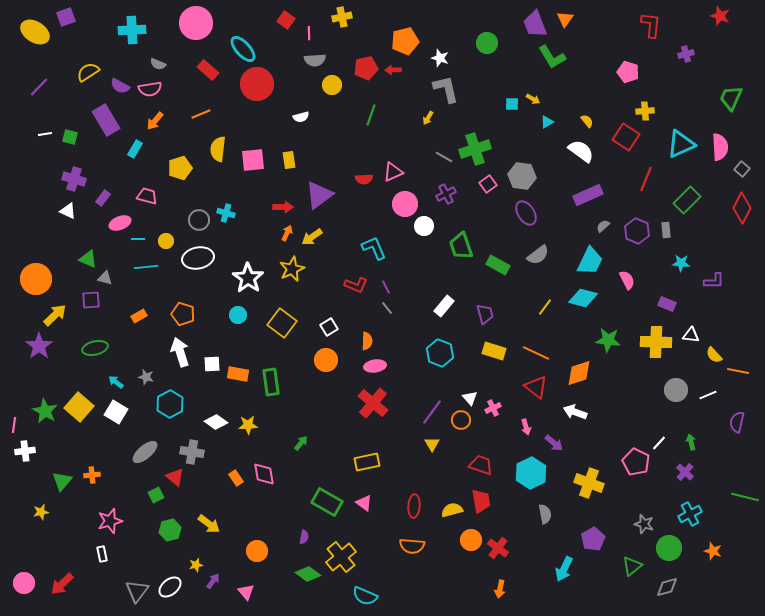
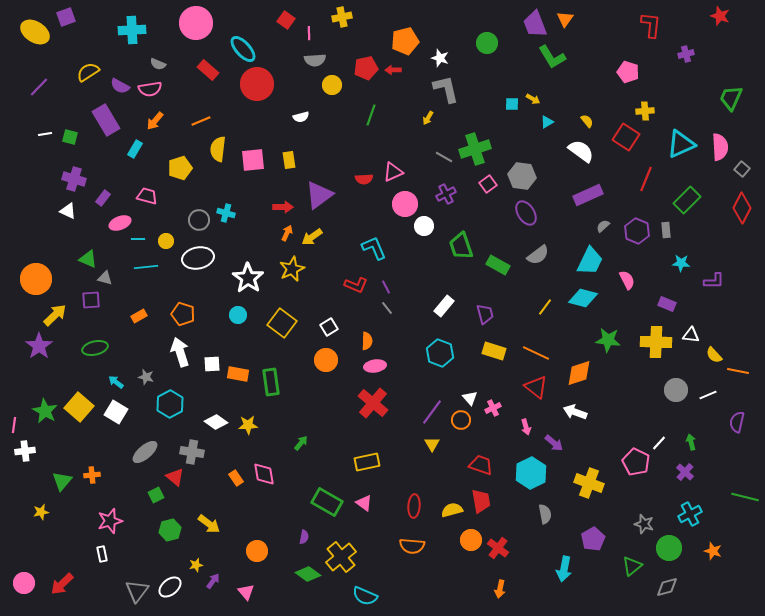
orange line at (201, 114): moved 7 px down
cyan arrow at (564, 569): rotated 15 degrees counterclockwise
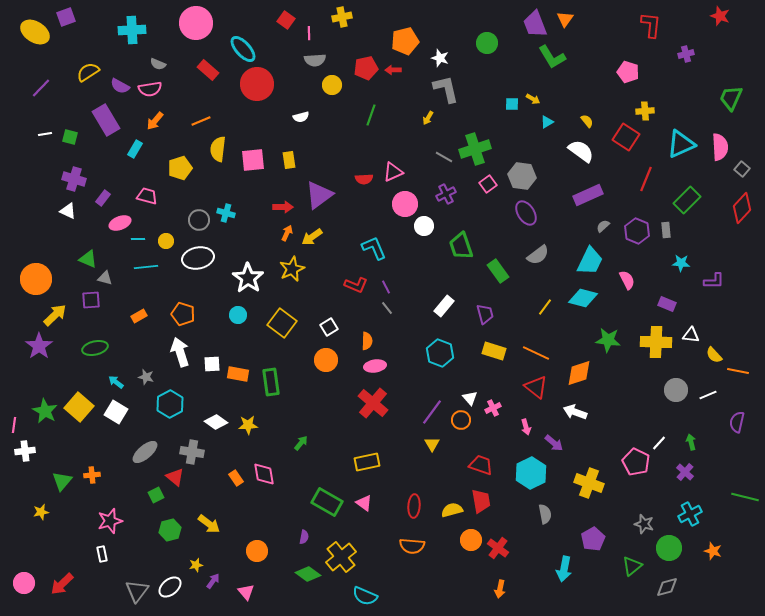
purple line at (39, 87): moved 2 px right, 1 px down
red diamond at (742, 208): rotated 16 degrees clockwise
green rectangle at (498, 265): moved 6 px down; rotated 25 degrees clockwise
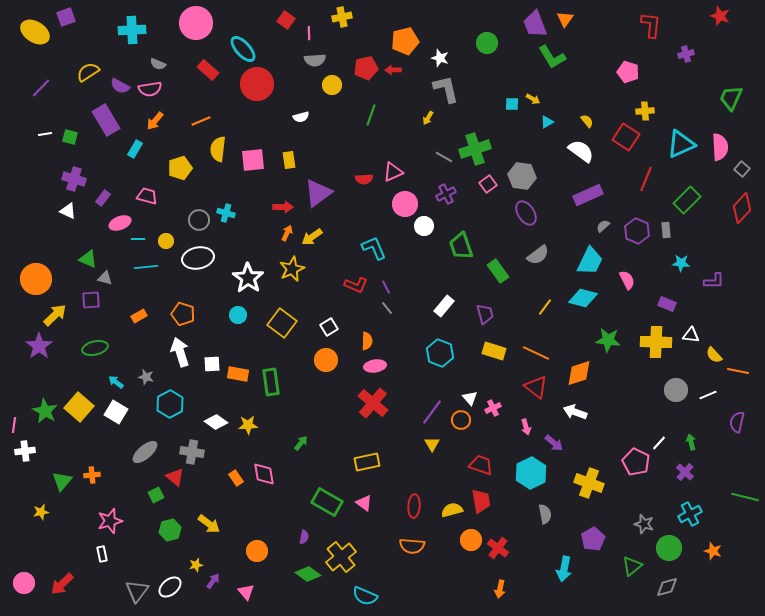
purple triangle at (319, 195): moved 1 px left, 2 px up
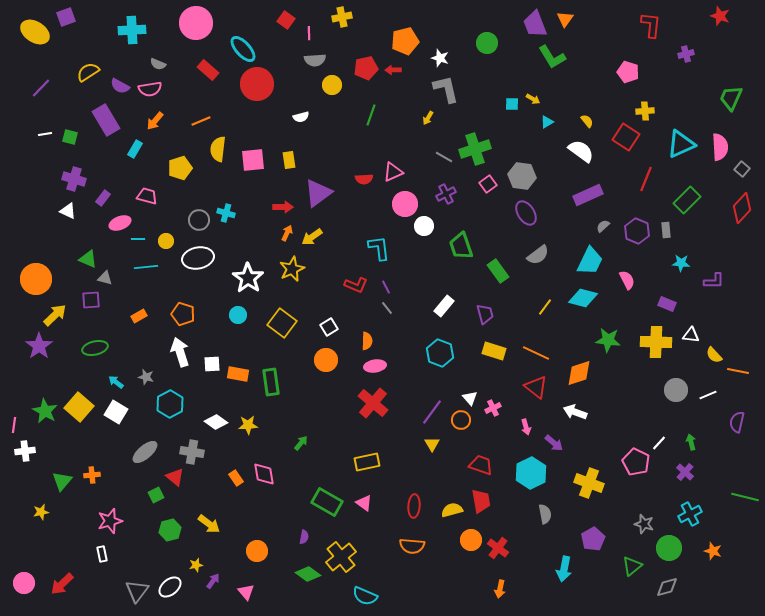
cyan L-shape at (374, 248): moved 5 px right; rotated 16 degrees clockwise
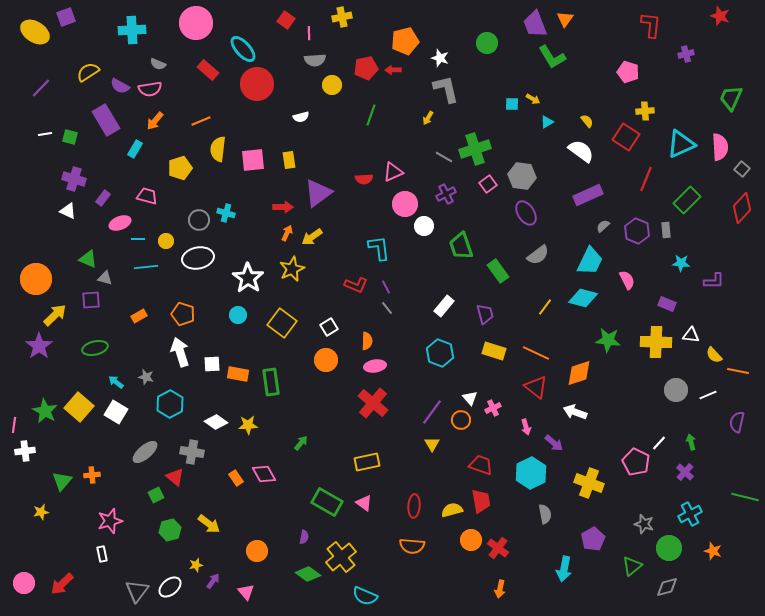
pink diamond at (264, 474): rotated 20 degrees counterclockwise
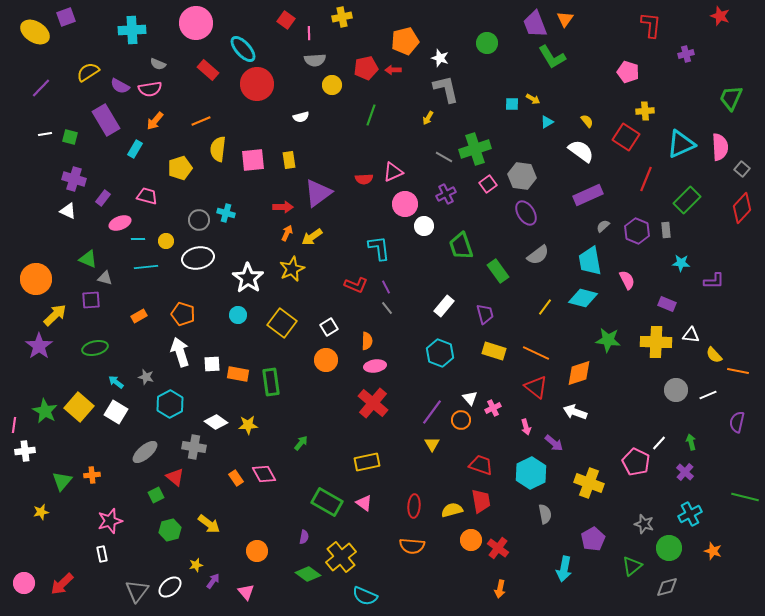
cyan trapezoid at (590, 261): rotated 144 degrees clockwise
gray cross at (192, 452): moved 2 px right, 5 px up
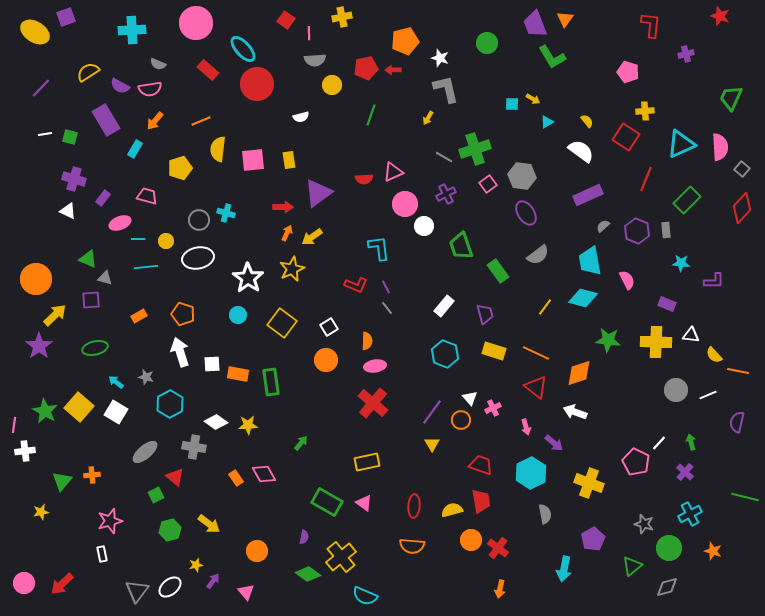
cyan hexagon at (440, 353): moved 5 px right, 1 px down
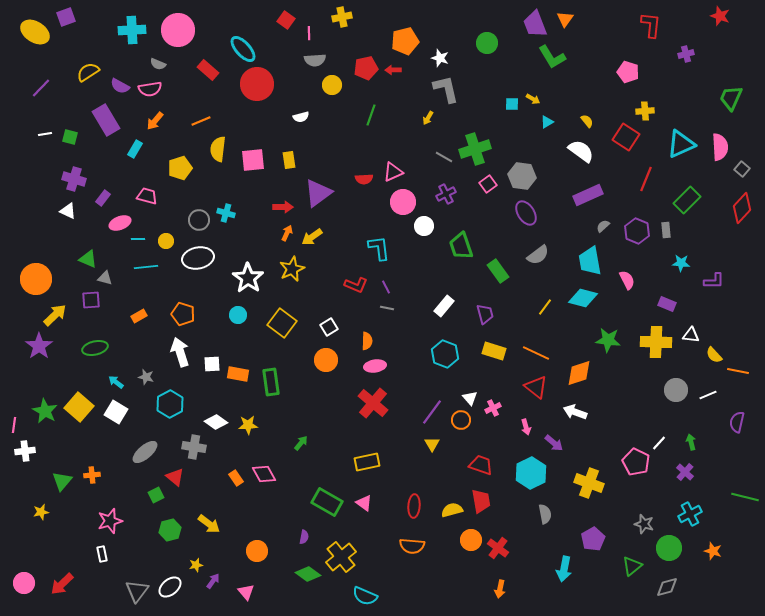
pink circle at (196, 23): moved 18 px left, 7 px down
pink circle at (405, 204): moved 2 px left, 2 px up
gray line at (387, 308): rotated 40 degrees counterclockwise
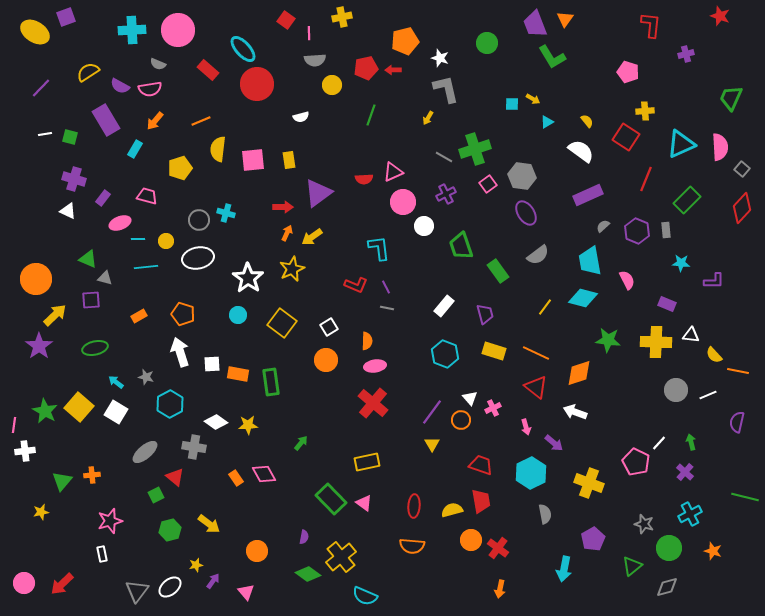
green rectangle at (327, 502): moved 4 px right, 3 px up; rotated 16 degrees clockwise
